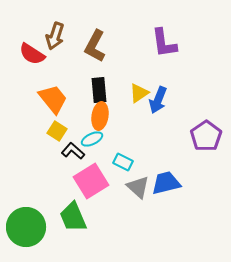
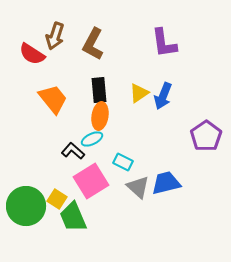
brown L-shape: moved 2 px left, 2 px up
blue arrow: moved 5 px right, 4 px up
yellow square: moved 68 px down
green circle: moved 21 px up
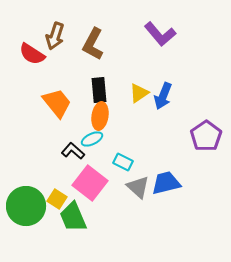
purple L-shape: moved 4 px left, 9 px up; rotated 32 degrees counterclockwise
orange trapezoid: moved 4 px right, 4 px down
pink square: moved 1 px left, 2 px down; rotated 20 degrees counterclockwise
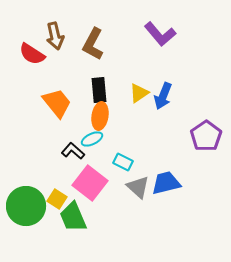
brown arrow: rotated 32 degrees counterclockwise
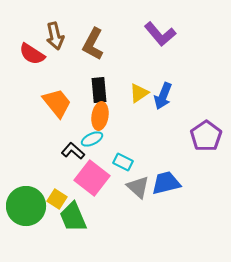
pink square: moved 2 px right, 5 px up
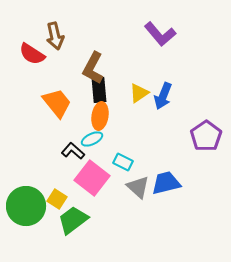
brown L-shape: moved 24 px down
green trapezoid: moved 3 px down; rotated 76 degrees clockwise
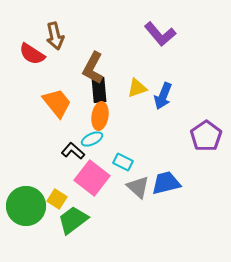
yellow triangle: moved 2 px left, 5 px up; rotated 15 degrees clockwise
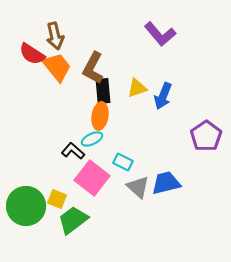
black rectangle: moved 4 px right, 1 px down
orange trapezoid: moved 36 px up
yellow square: rotated 12 degrees counterclockwise
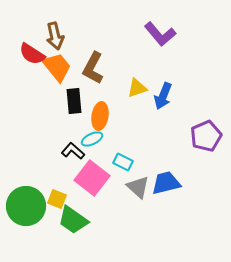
black rectangle: moved 29 px left, 10 px down
purple pentagon: rotated 12 degrees clockwise
green trapezoid: rotated 108 degrees counterclockwise
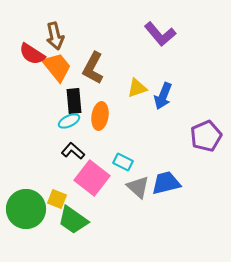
cyan ellipse: moved 23 px left, 18 px up
green circle: moved 3 px down
